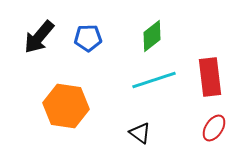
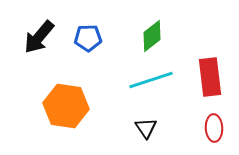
cyan line: moved 3 px left
red ellipse: rotated 36 degrees counterclockwise
black triangle: moved 6 px right, 5 px up; rotated 20 degrees clockwise
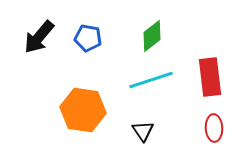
blue pentagon: rotated 12 degrees clockwise
orange hexagon: moved 17 px right, 4 px down
black triangle: moved 3 px left, 3 px down
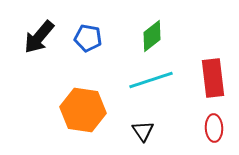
red rectangle: moved 3 px right, 1 px down
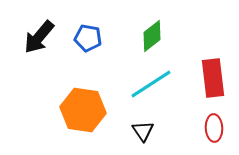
cyan line: moved 4 px down; rotated 15 degrees counterclockwise
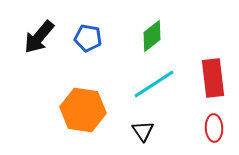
cyan line: moved 3 px right
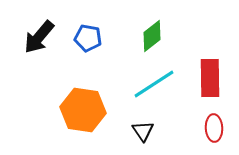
red rectangle: moved 3 px left; rotated 6 degrees clockwise
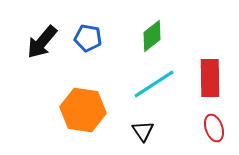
black arrow: moved 3 px right, 5 px down
red ellipse: rotated 16 degrees counterclockwise
